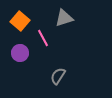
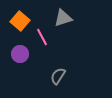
gray triangle: moved 1 px left
pink line: moved 1 px left, 1 px up
purple circle: moved 1 px down
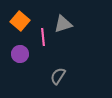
gray triangle: moved 6 px down
pink line: moved 1 px right; rotated 24 degrees clockwise
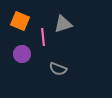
orange square: rotated 18 degrees counterclockwise
purple circle: moved 2 px right
gray semicircle: moved 7 px up; rotated 102 degrees counterclockwise
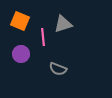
purple circle: moved 1 px left
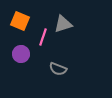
pink line: rotated 24 degrees clockwise
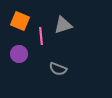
gray triangle: moved 1 px down
pink line: moved 2 px left, 1 px up; rotated 24 degrees counterclockwise
purple circle: moved 2 px left
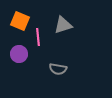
pink line: moved 3 px left, 1 px down
gray semicircle: rotated 12 degrees counterclockwise
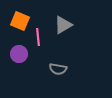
gray triangle: rotated 12 degrees counterclockwise
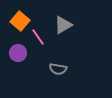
orange square: rotated 18 degrees clockwise
pink line: rotated 30 degrees counterclockwise
purple circle: moved 1 px left, 1 px up
